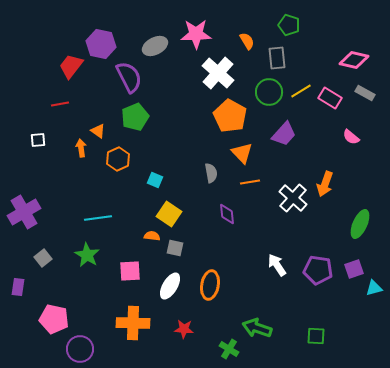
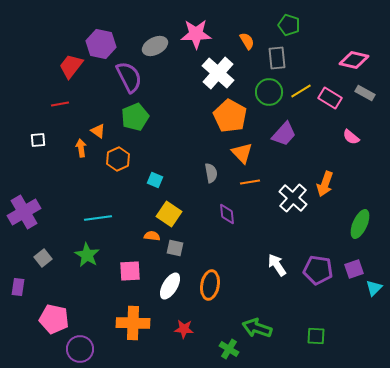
cyan triangle at (374, 288): rotated 30 degrees counterclockwise
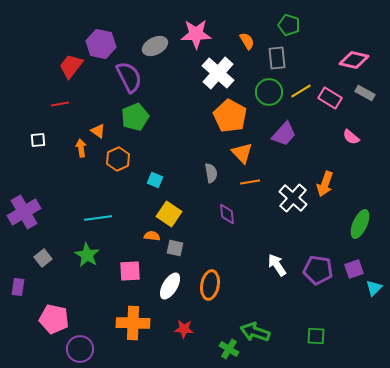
green arrow at (257, 328): moved 2 px left, 4 px down
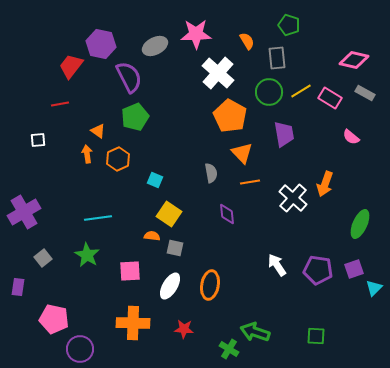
purple trapezoid at (284, 134): rotated 52 degrees counterclockwise
orange arrow at (81, 148): moved 6 px right, 6 px down
